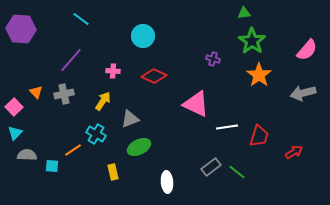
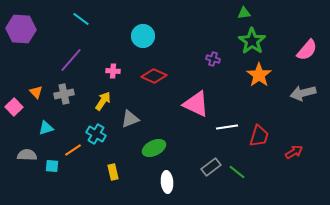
cyan triangle: moved 31 px right, 5 px up; rotated 28 degrees clockwise
green ellipse: moved 15 px right, 1 px down
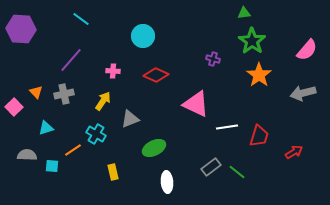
red diamond: moved 2 px right, 1 px up
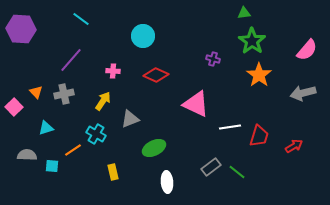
white line: moved 3 px right
red arrow: moved 6 px up
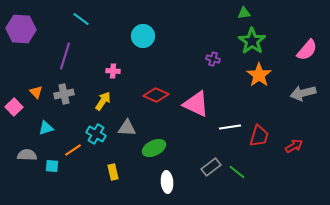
purple line: moved 6 px left, 4 px up; rotated 24 degrees counterclockwise
red diamond: moved 20 px down
gray triangle: moved 3 px left, 9 px down; rotated 24 degrees clockwise
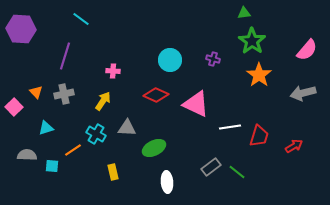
cyan circle: moved 27 px right, 24 px down
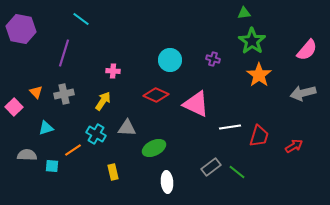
purple hexagon: rotated 8 degrees clockwise
purple line: moved 1 px left, 3 px up
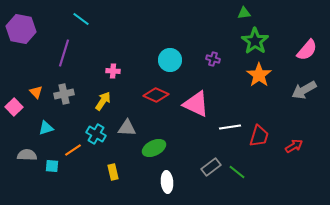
green star: moved 3 px right
gray arrow: moved 1 px right, 3 px up; rotated 15 degrees counterclockwise
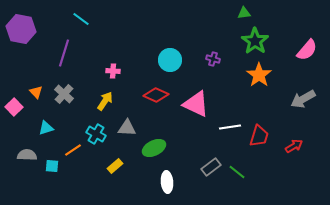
gray arrow: moved 1 px left, 9 px down
gray cross: rotated 36 degrees counterclockwise
yellow arrow: moved 2 px right
yellow rectangle: moved 2 px right, 6 px up; rotated 63 degrees clockwise
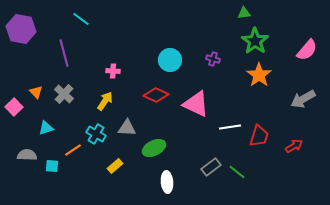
purple line: rotated 32 degrees counterclockwise
